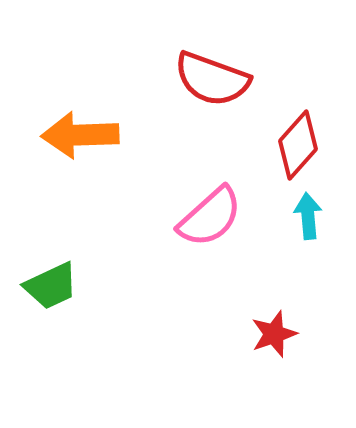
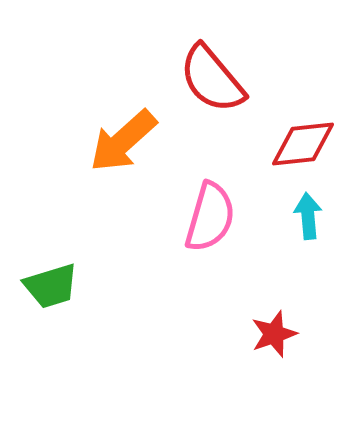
red semicircle: rotated 30 degrees clockwise
orange arrow: moved 43 px right, 6 px down; rotated 40 degrees counterclockwise
red diamond: moved 5 px right, 1 px up; rotated 42 degrees clockwise
pink semicircle: rotated 32 degrees counterclockwise
green trapezoid: rotated 8 degrees clockwise
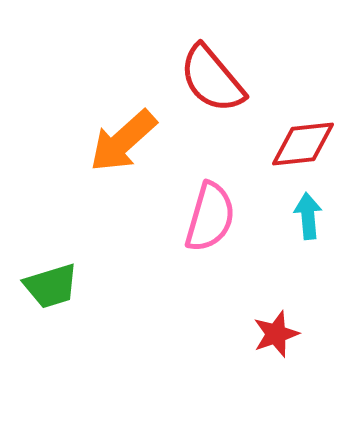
red star: moved 2 px right
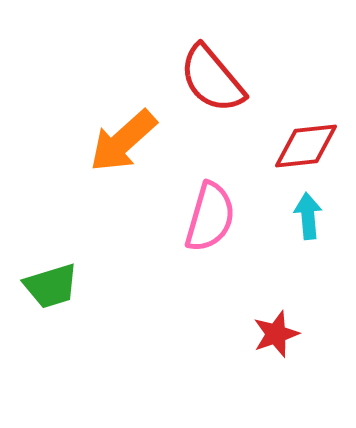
red diamond: moved 3 px right, 2 px down
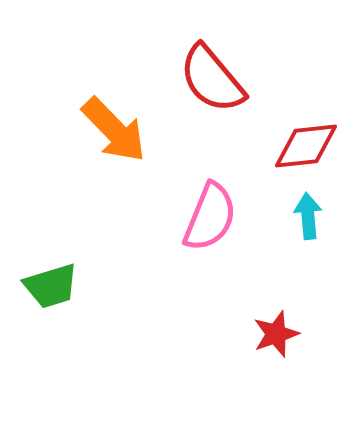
orange arrow: moved 9 px left, 11 px up; rotated 92 degrees counterclockwise
pink semicircle: rotated 6 degrees clockwise
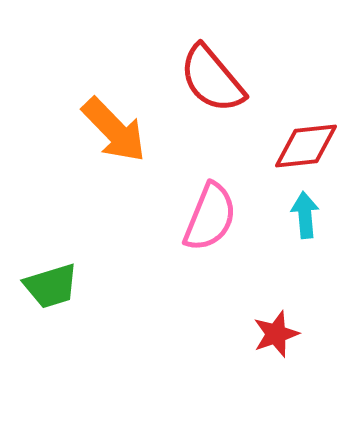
cyan arrow: moved 3 px left, 1 px up
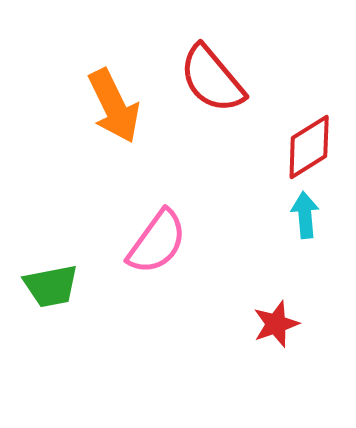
orange arrow: moved 24 px up; rotated 18 degrees clockwise
red diamond: moved 3 px right, 1 px down; rotated 26 degrees counterclockwise
pink semicircle: moved 53 px left, 25 px down; rotated 14 degrees clockwise
green trapezoid: rotated 6 degrees clockwise
red star: moved 10 px up
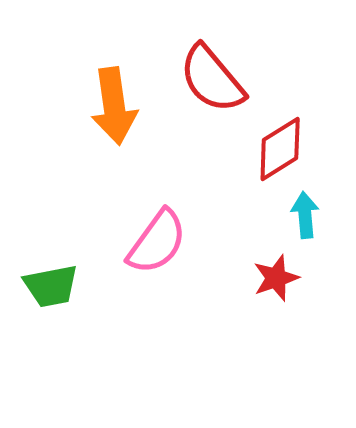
orange arrow: rotated 18 degrees clockwise
red diamond: moved 29 px left, 2 px down
red star: moved 46 px up
